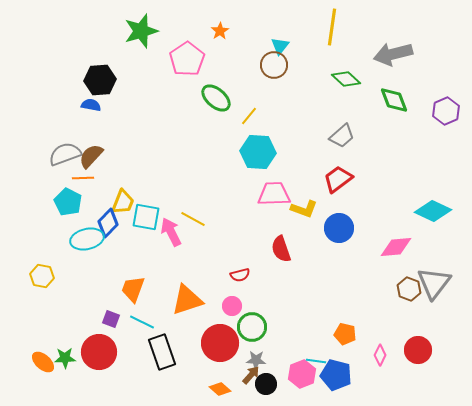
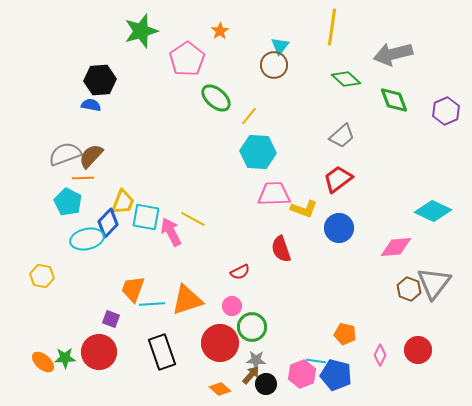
red semicircle at (240, 275): moved 3 px up; rotated 12 degrees counterclockwise
cyan line at (142, 322): moved 10 px right, 18 px up; rotated 30 degrees counterclockwise
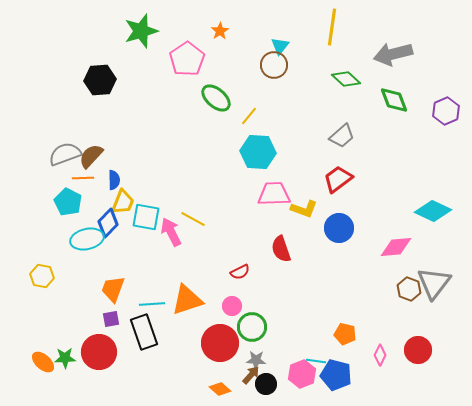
blue semicircle at (91, 105): moved 23 px right, 75 px down; rotated 78 degrees clockwise
orange trapezoid at (133, 289): moved 20 px left
purple square at (111, 319): rotated 30 degrees counterclockwise
black rectangle at (162, 352): moved 18 px left, 20 px up
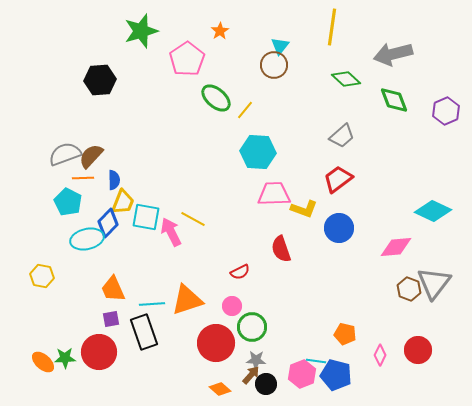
yellow line at (249, 116): moved 4 px left, 6 px up
orange trapezoid at (113, 289): rotated 44 degrees counterclockwise
red circle at (220, 343): moved 4 px left
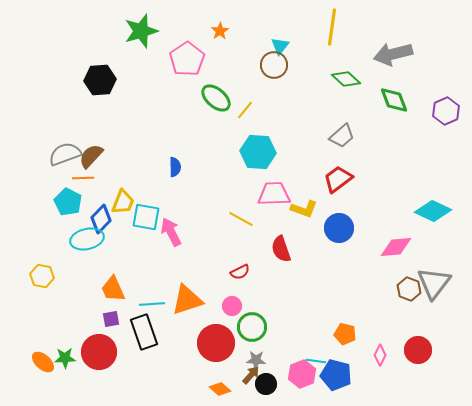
blue semicircle at (114, 180): moved 61 px right, 13 px up
yellow line at (193, 219): moved 48 px right
blue diamond at (108, 223): moved 7 px left, 4 px up
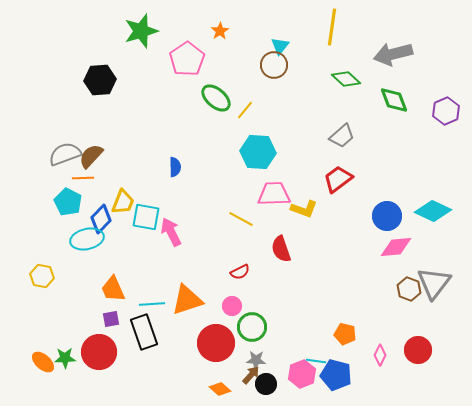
blue circle at (339, 228): moved 48 px right, 12 px up
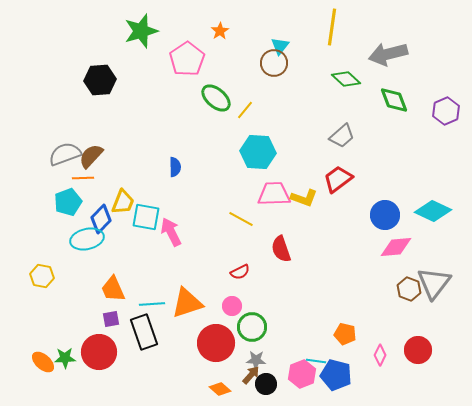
gray arrow at (393, 54): moved 5 px left
brown circle at (274, 65): moved 2 px up
cyan pentagon at (68, 202): rotated 24 degrees clockwise
yellow L-shape at (304, 209): moved 11 px up
blue circle at (387, 216): moved 2 px left, 1 px up
orange triangle at (187, 300): moved 3 px down
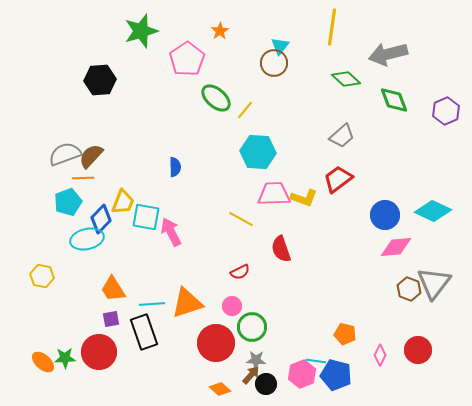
orange trapezoid at (113, 289): rotated 8 degrees counterclockwise
